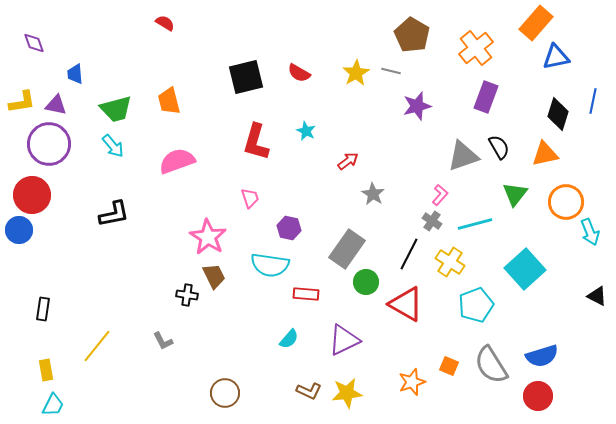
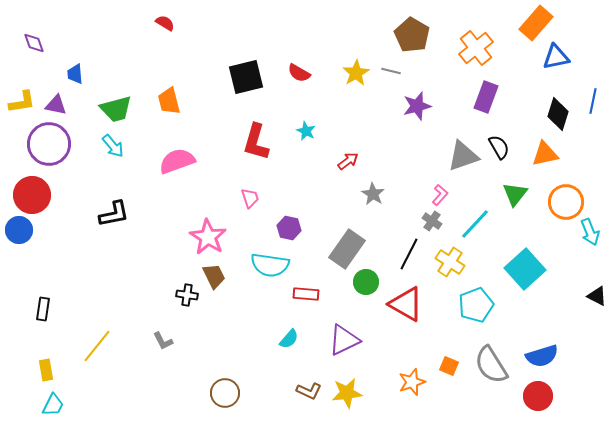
cyan line at (475, 224): rotated 32 degrees counterclockwise
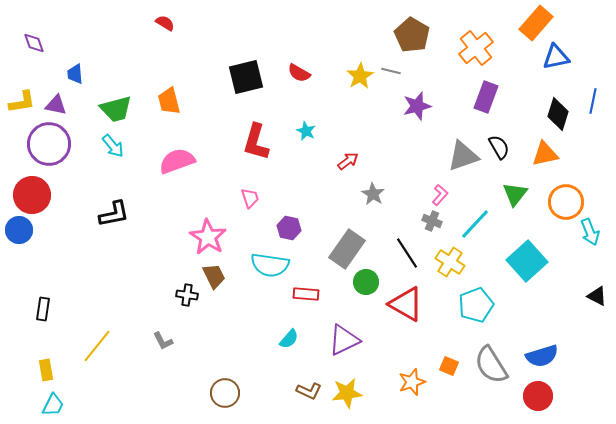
yellow star at (356, 73): moved 4 px right, 3 px down
gray cross at (432, 221): rotated 12 degrees counterclockwise
black line at (409, 254): moved 2 px left, 1 px up; rotated 60 degrees counterclockwise
cyan square at (525, 269): moved 2 px right, 8 px up
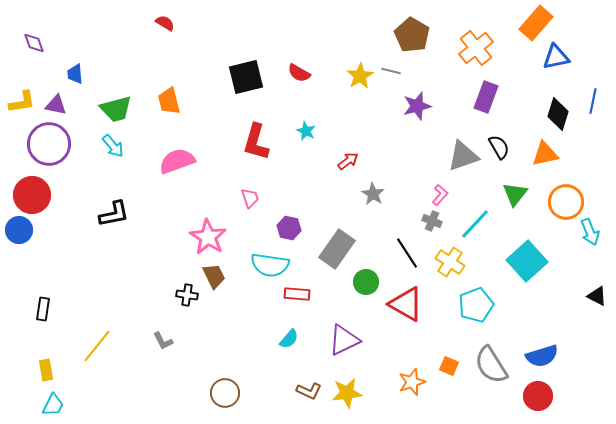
gray rectangle at (347, 249): moved 10 px left
red rectangle at (306, 294): moved 9 px left
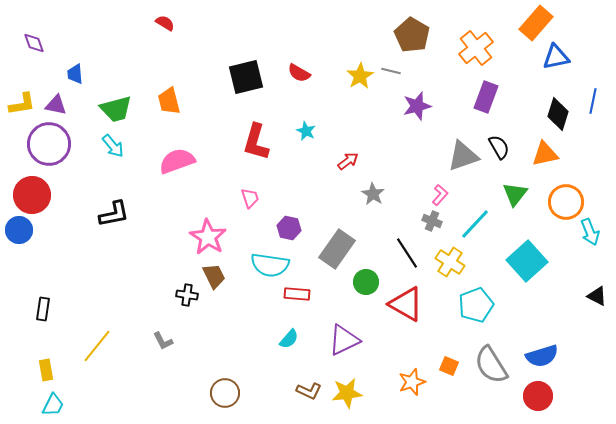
yellow L-shape at (22, 102): moved 2 px down
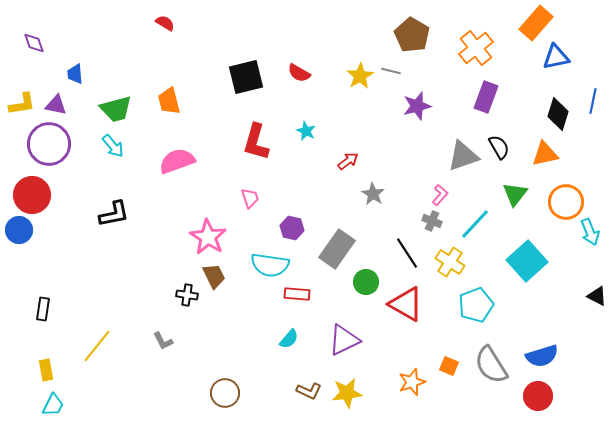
purple hexagon at (289, 228): moved 3 px right
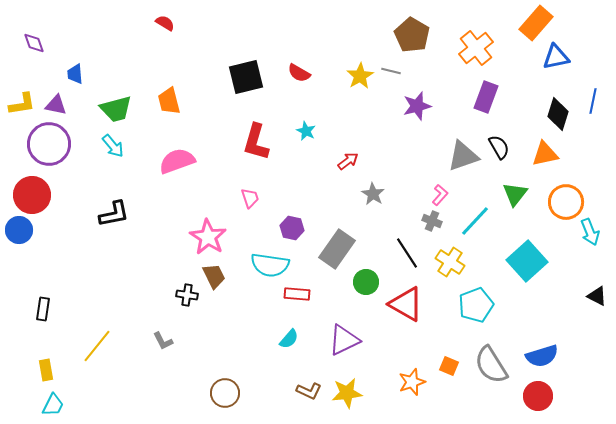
cyan line at (475, 224): moved 3 px up
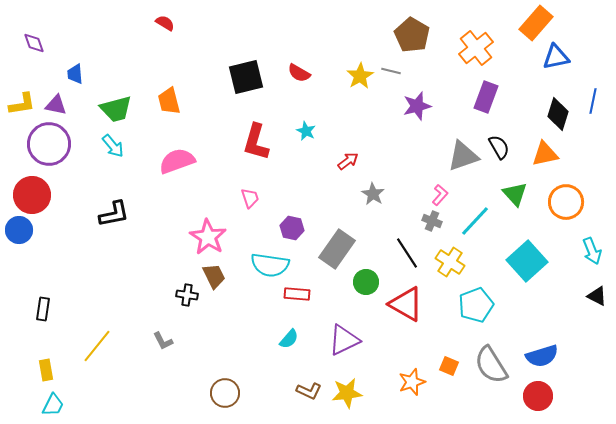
green triangle at (515, 194): rotated 20 degrees counterclockwise
cyan arrow at (590, 232): moved 2 px right, 19 px down
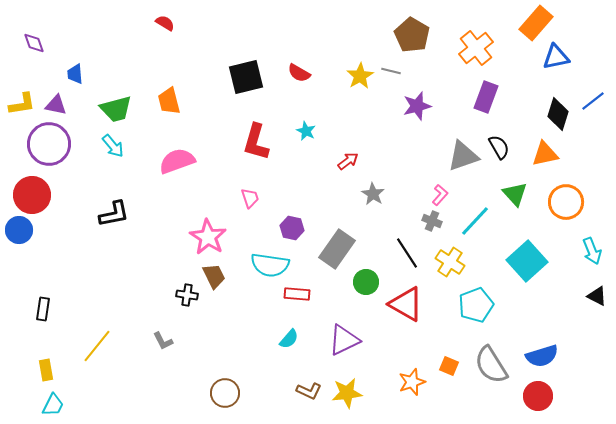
blue line at (593, 101): rotated 40 degrees clockwise
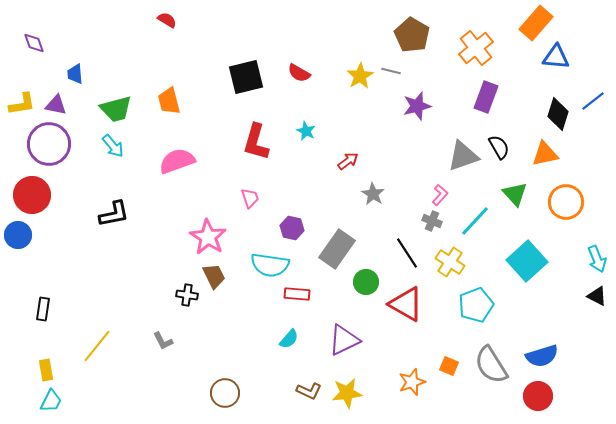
red semicircle at (165, 23): moved 2 px right, 3 px up
blue triangle at (556, 57): rotated 16 degrees clockwise
blue circle at (19, 230): moved 1 px left, 5 px down
cyan arrow at (592, 251): moved 5 px right, 8 px down
cyan trapezoid at (53, 405): moved 2 px left, 4 px up
